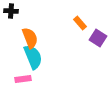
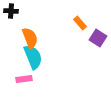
pink rectangle: moved 1 px right
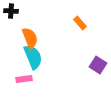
purple square: moved 27 px down
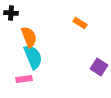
black cross: moved 2 px down
orange rectangle: rotated 16 degrees counterclockwise
orange semicircle: moved 1 px left, 1 px up
purple square: moved 1 px right, 2 px down
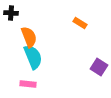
pink rectangle: moved 4 px right, 5 px down; rotated 14 degrees clockwise
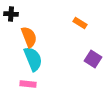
black cross: moved 1 px down
cyan semicircle: moved 2 px down
purple square: moved 6 px left, 8 px up
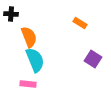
cyan semicircle: moved 2 px right, 1 px down
